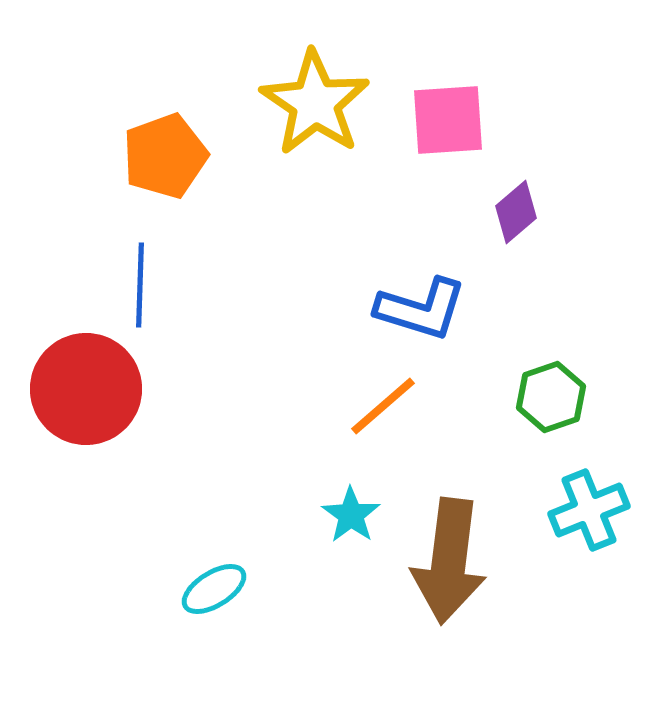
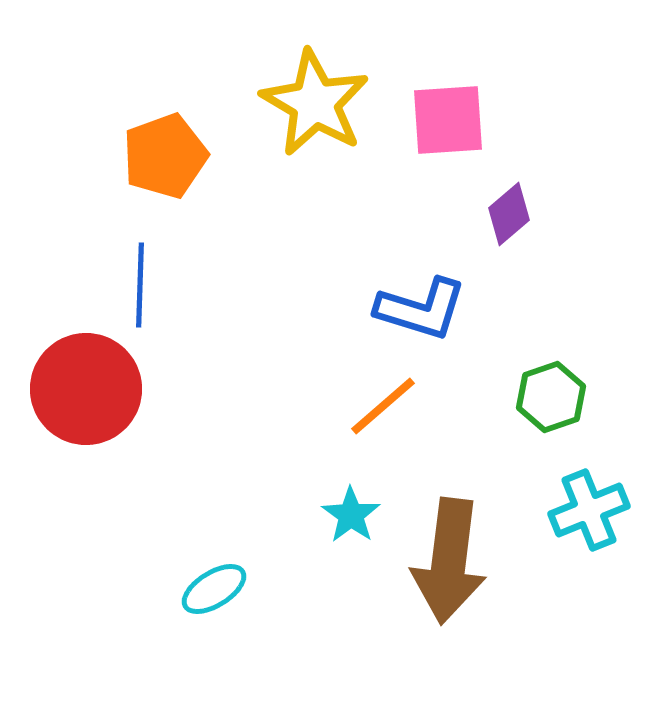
yellow star: rotated 4 degrees counterclockwise
purple diamond: moved 7 px left, 2 px down
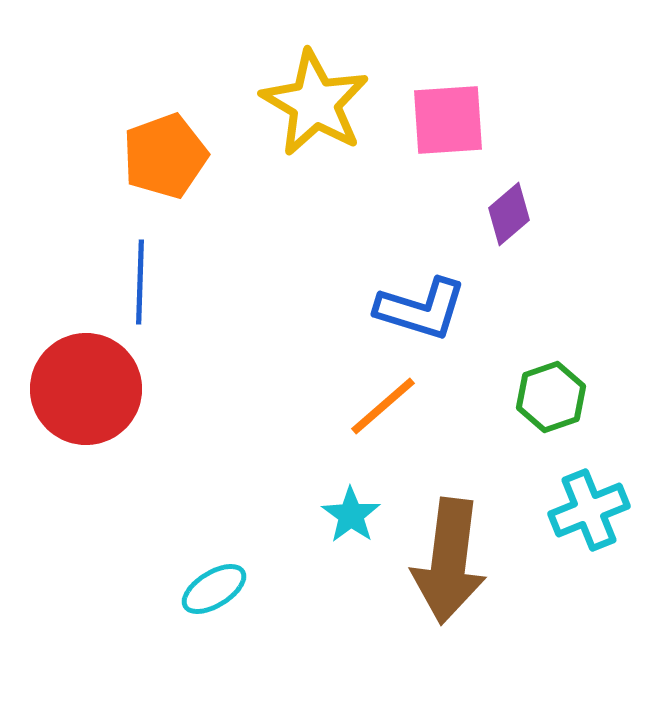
blue line: moved 3 px up
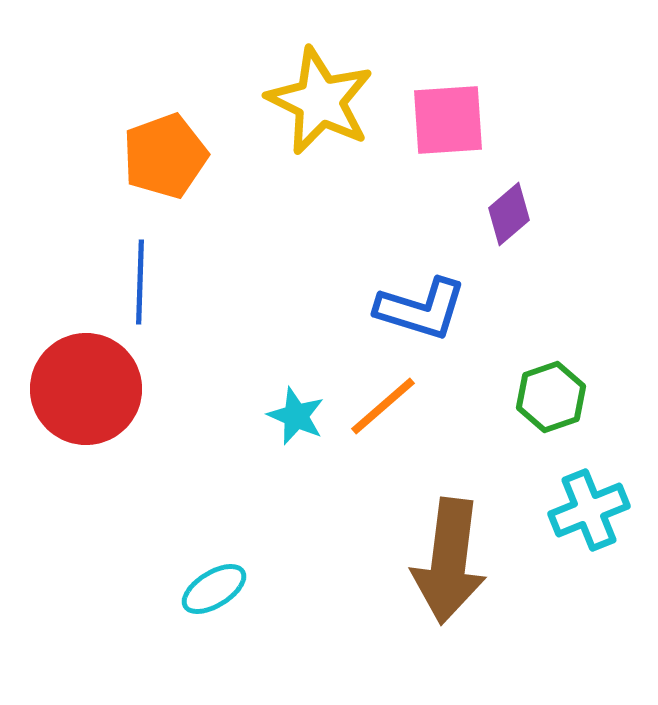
yellow star: moved 5 px right, 2 px up; rotated 4 degrees counterclockwise
cyan star: moved 55 px left, 99 px up; rotated 12 degrees counterclockwise
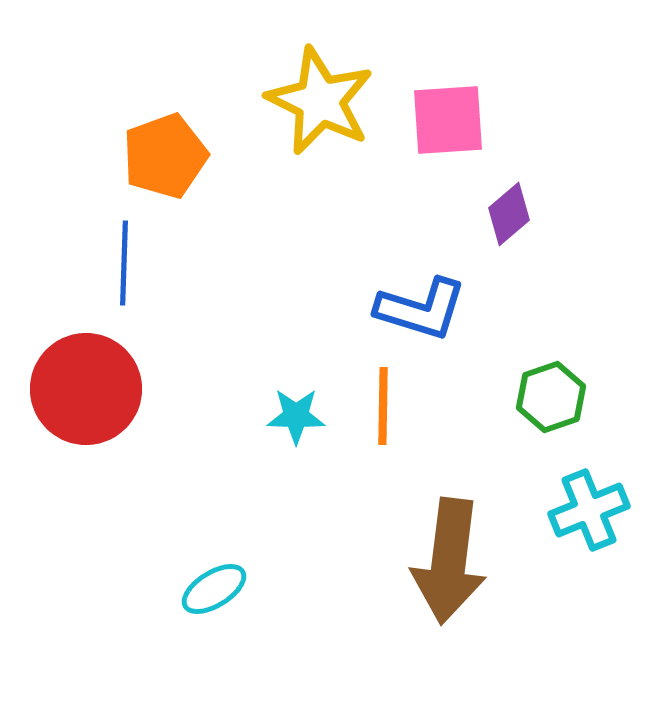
blue line: moved 16 px left, 19 px up
orange line: rotated 48 degrees counterclockwise
cyan star: rotated 22 degrees counterclockwise
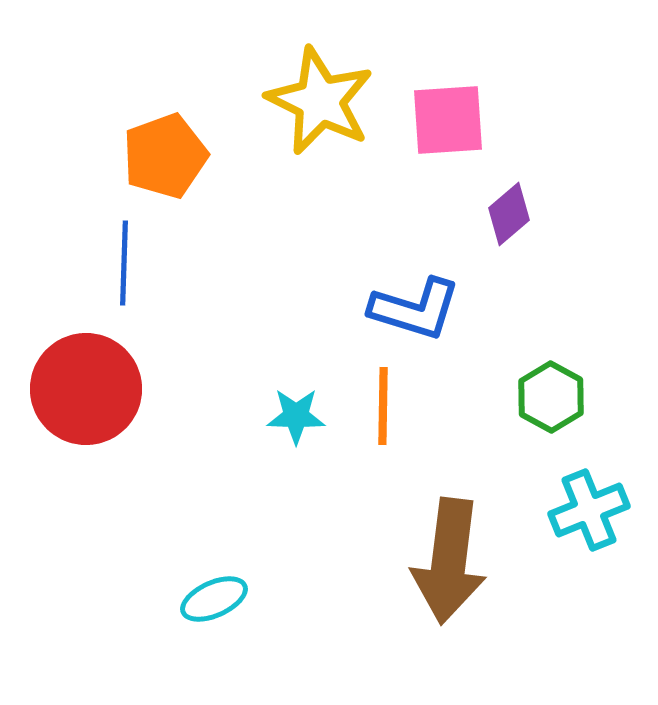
blue L-shape: moved 6 px left
green hexagon: rotated 12 degrees counterclockwise
cyan ellipse: moved 10 px down; rotated 8 degrees clockwise
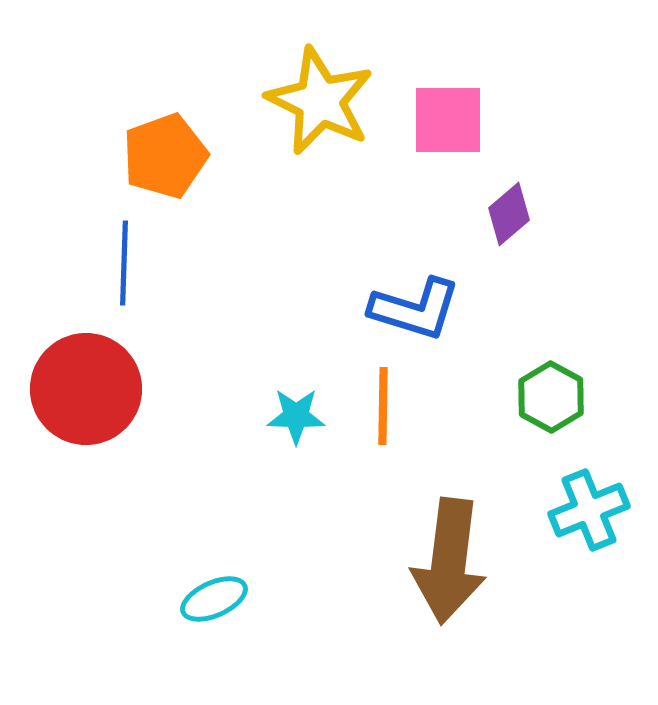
pink square: rotated 4 degrees clockwise
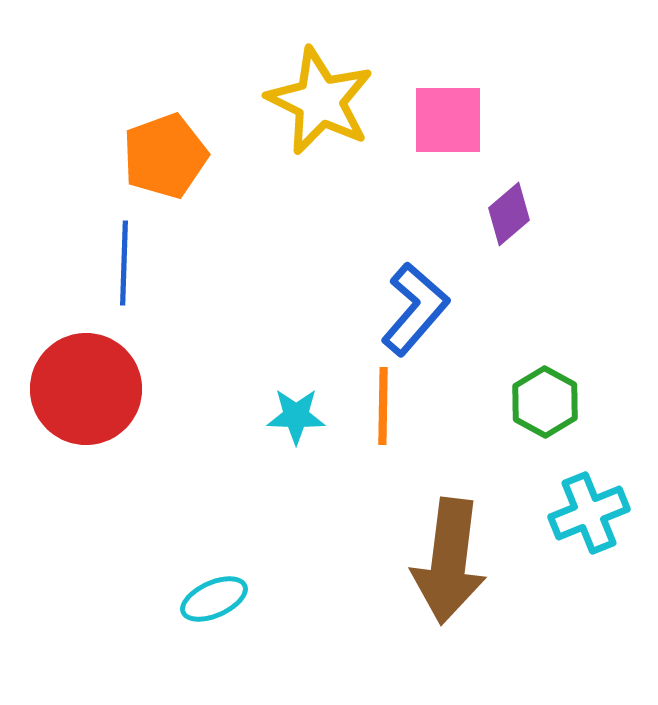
blue L-shape: rotated 66 degrees counterclockwise
green hexagon: moved 6 px left, 5 px down
cyan cross: moved 3 px down
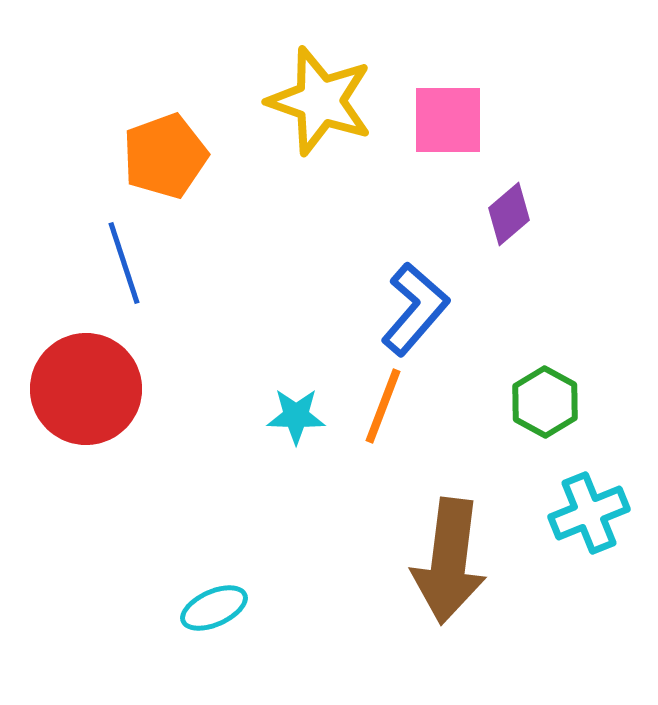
yellow star: rotated 7 degrees counterclockwise
blue line: rotated 20 degrees counterclockwise
orange line: rotated 20 degrees clockwise
cyan ellipse: moved 9 px down
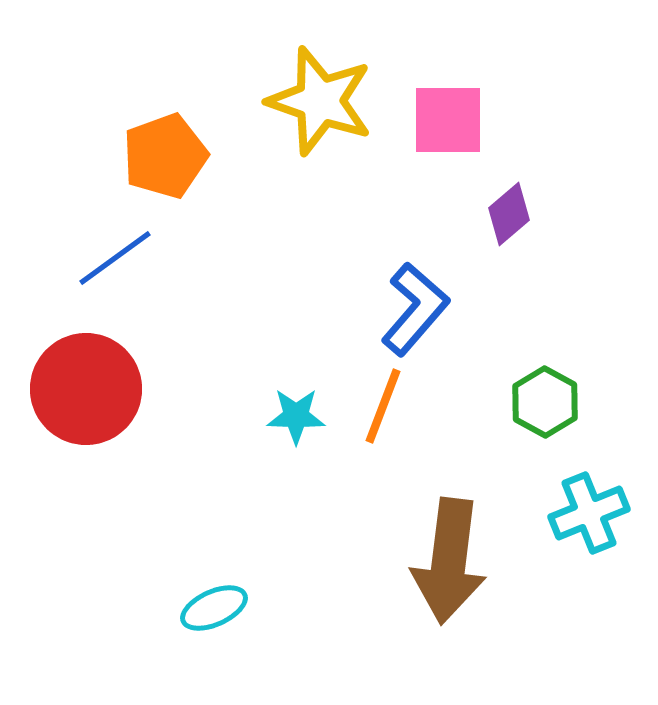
blue line: moved 9 px left, 5 px up; rotated 72 degrees clockwise
